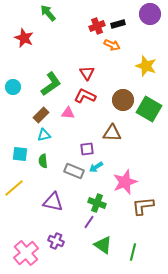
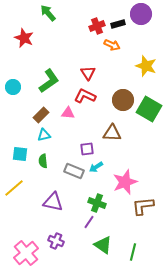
purple circle: moved 9 px left
red triangle: moved 1 px right
green L-shape: moved 2 px left, 3 px up
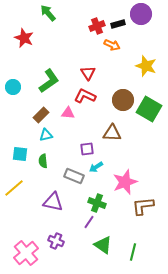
cyan triangle: moved 2 px right
gray rectangle: moved 5 px down
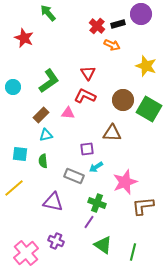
red cross: rotated 28 degrees counterclockwise
